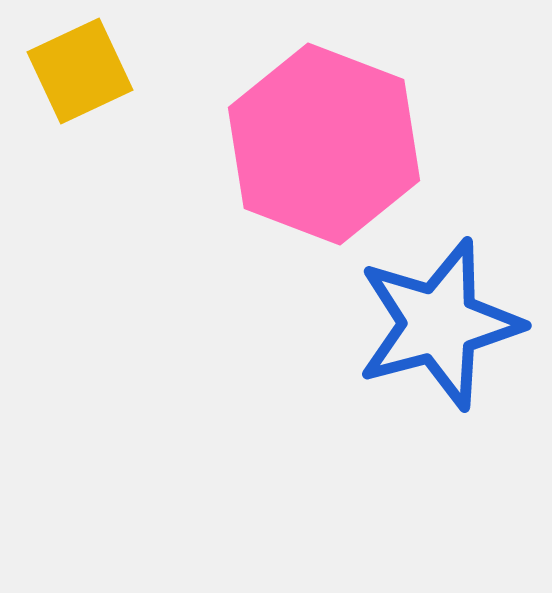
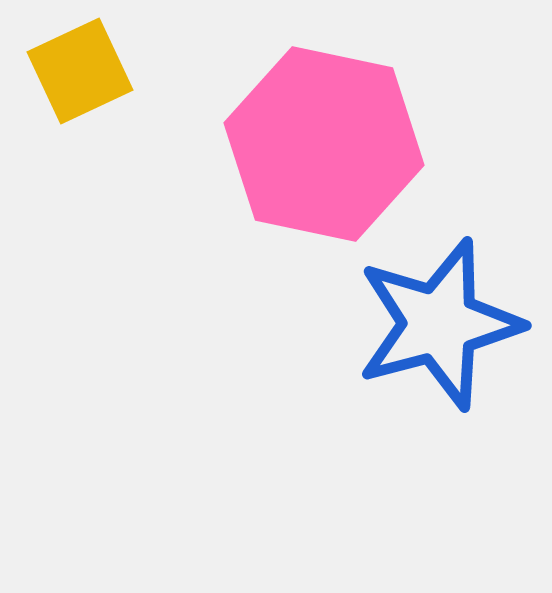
pink hexagon: rotated 9 degrees counterclockwise
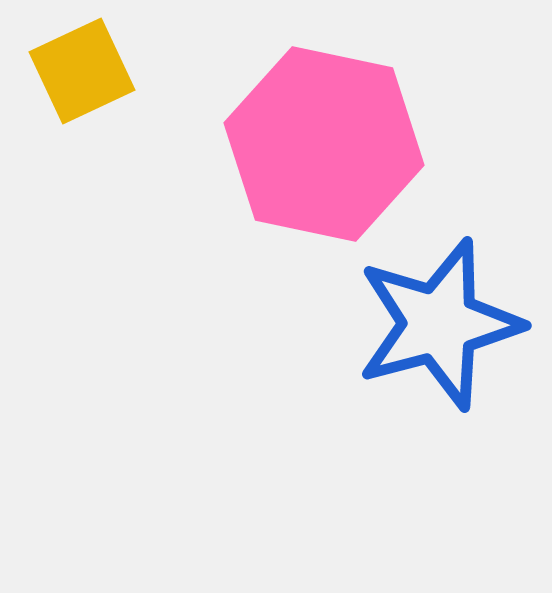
yellow square: moved 2 px right
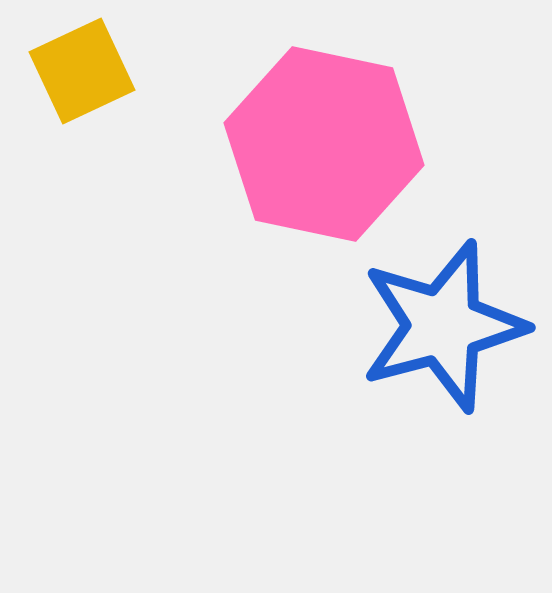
blue star: moved 4 px right, 2 px down
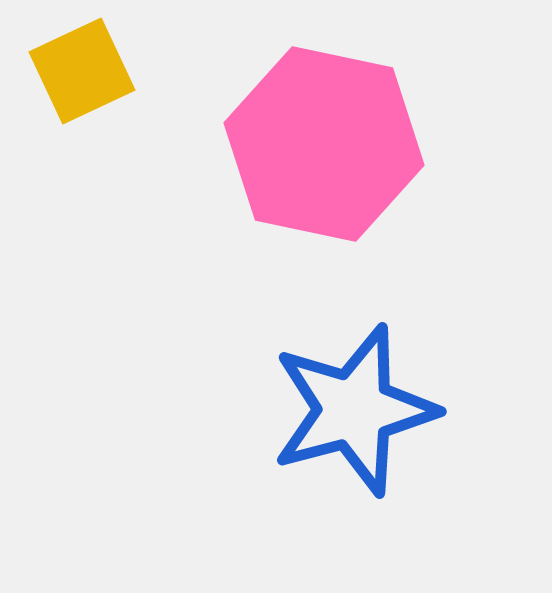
blue star: moved 89 px left, 84 px down
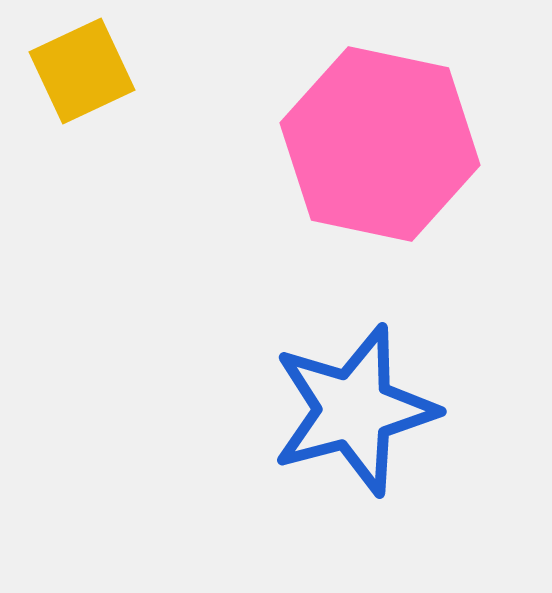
pink hexagon: moved 56 px right
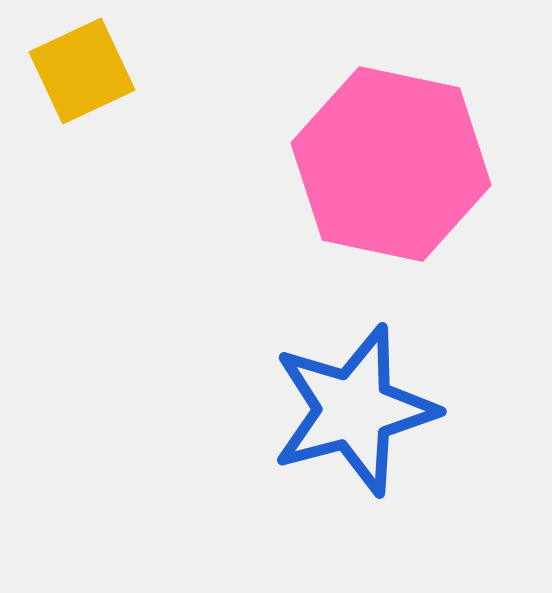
pink hexagon: moved 11 px right, 20 px down
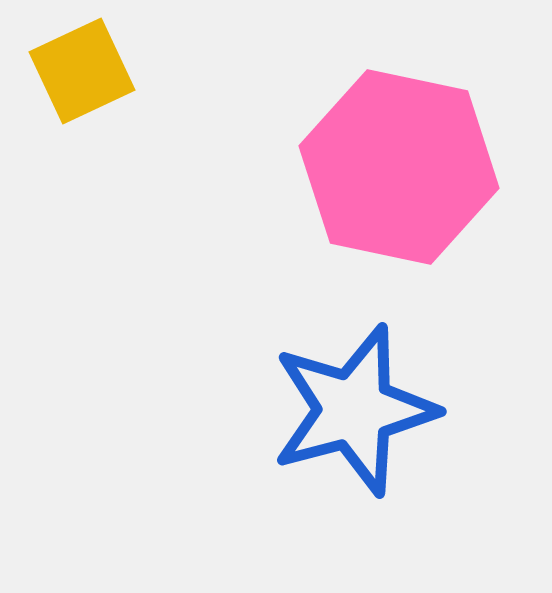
pink hexagon: moved 8 px right, 3 px down
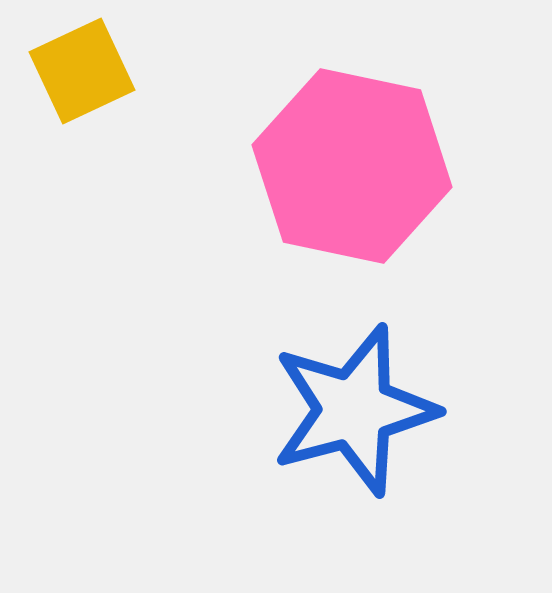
pink hexagon: moved 47 px left, 1 px up
